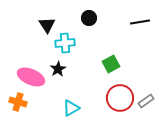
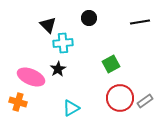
black triangle: moved 1 px right; rotated 12 degrees counterclockwise
cyan cross: moved 2 px left
gray rectangle: moved 1 px left
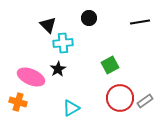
green square: moved 1 px left, 1 px down
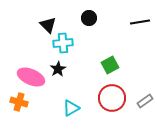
red circle: moved 8 px left
orange cross: moved 1 px right
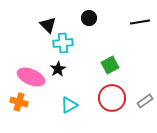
cyan triangle: moved 2 px left, 3 px up
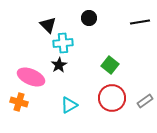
green square: rotated 24 degrees counterclockwise
black star: moved 1 px right, 4 px up
